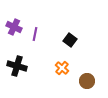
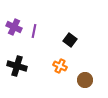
purple line: moved 1 px left, 3 px up
orange cross: moved 2 px left, 2 px up; rotated 16 degrees counterclockwise
brown circle: moved 2 px left, 1 px up
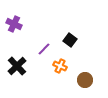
purple cross: moved 3 px up
purple line: moved 10 px right, 18 px down; rotated 32 degrees clockwise
black cross: rotated 30 degrees clockwise
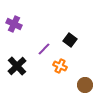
brown circle: moved 5 px down
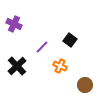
purple line: moved 2 px left, 2 px up
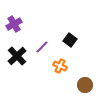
purple cross: rotated 35 degrees clockwise
black cross: moved 10 px up
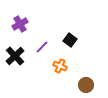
purple cross: moved 6 px right
black cross: moved 2 px left
brown circle: moved 1 px right
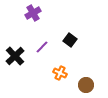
purple cross: moved 13 px right, 11 px up
orange cross: moved 7 px down
